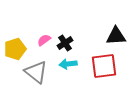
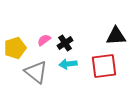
yellow pentagon: moved 1 px up
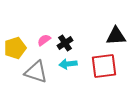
gray triangle: rotated 20 degrees counterclockwise
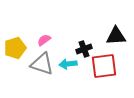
black cross: moved 19 px right, 6 px down; rotated 14 degrees clockwise
gray triangle: moved 6 px right, 8 px up
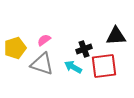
cyan arrow: moved 5 px right, 3 px down; rotated 36 degrees clockwise
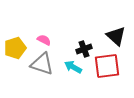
black triangle: rotated 45 degrees clockwise
pink semicircle: rotated 64 degrees clockwise
red square: moved 3 px right
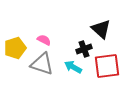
black triangle: moved 15 px left, 7 px up
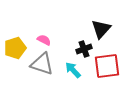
black triangle: rotated 30 degrees clockwise
cyan arrow: moved 3 px down; rotated 18 degrees clockwise
